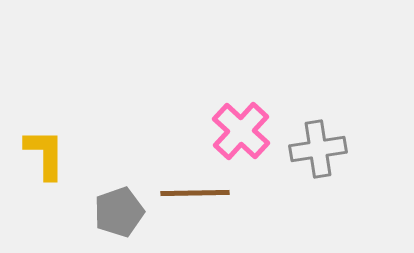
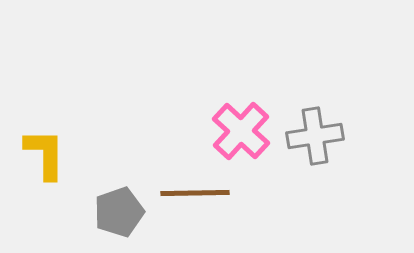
gray cross: moved 3 px left, 13 px up
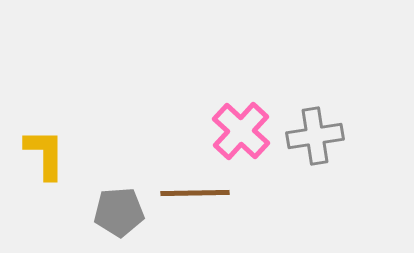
gray pentagon: rotated 15 degrees clockwise
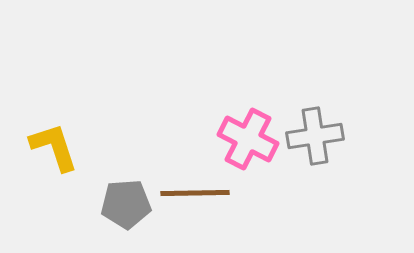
pink cross: moved 7 px right, 8 px down; rotated 16 degrees counterclockwise
yellow L-shape: moved 9 px right, 7 px up; rotated 18 degrees counterclockwise
gray pentagon: moved 7 px right, 8 px up
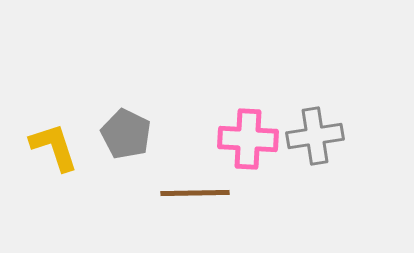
pink cross: rotated 24 degrees counterclockwise
gray pentagon: moved 70 px up; rotated 30 degrees clockwise
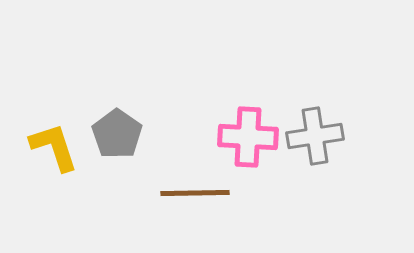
gray pentagon: moved 9 px left; rotated 9 degrees clockwise
pink cross: moved 2 px up
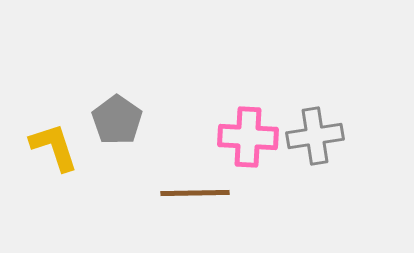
gray pentagon: moved 14 px up
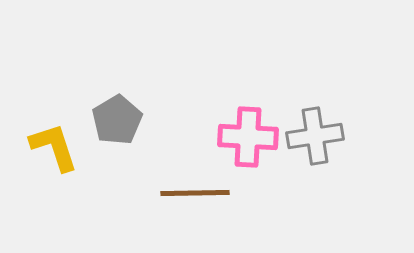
gray pentagon: rotated 6 degrees clockwise
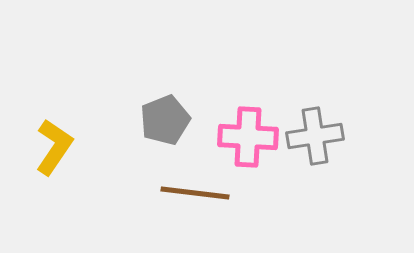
gray pentagon: moved 48 px right; rotated 9 degrees clockwise
yellow L-shape: rotated 52 degrees clockwise
brown line: rotated 8 degrees clockwise
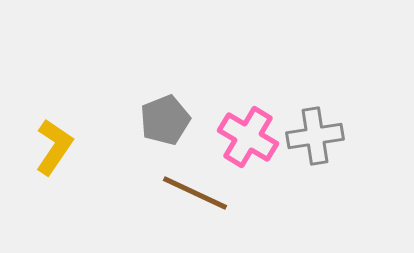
pink cross: rotated 28 degrees clockwise
brown line: rotated 18 degrees clockwise
